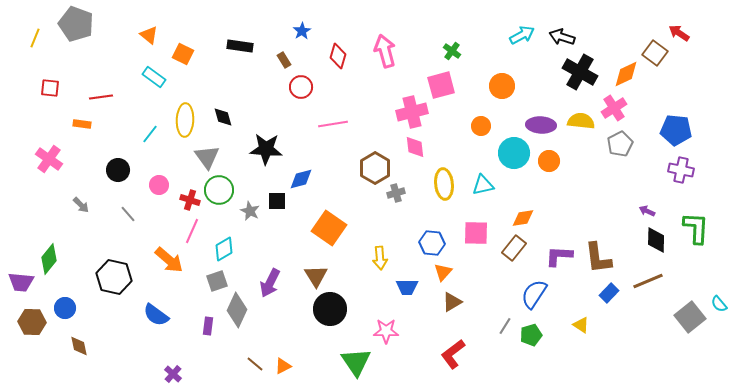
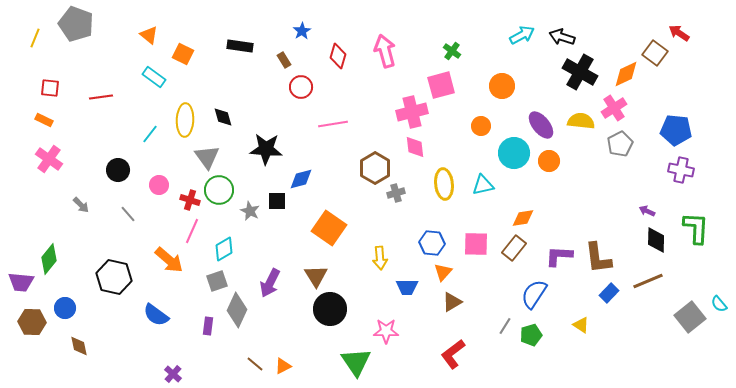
orange rectangle at (82, 124): moved 38 px left, 4 px up; rotated 18 degrees clockwise
purple ellipse at (541, 125): rotated 48 degrees clockwise
pink square at (476, 233): moved 11 px down
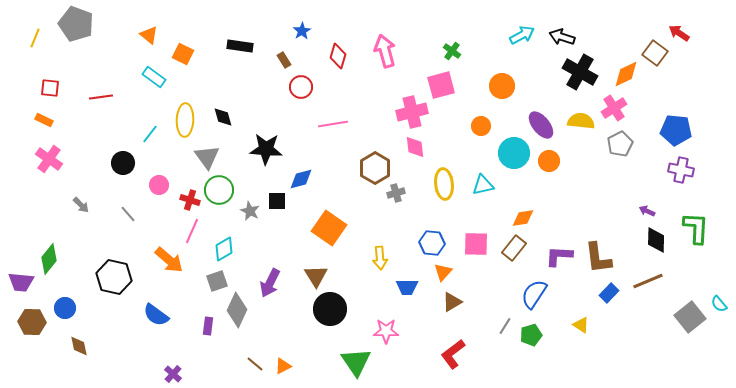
black circle at (118, 170): moved 5 px right, 7 px up
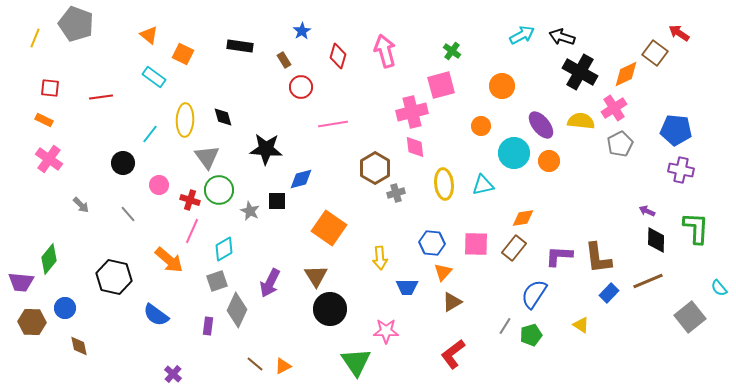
cyan semicircle at (719, 304): moved 16 px up
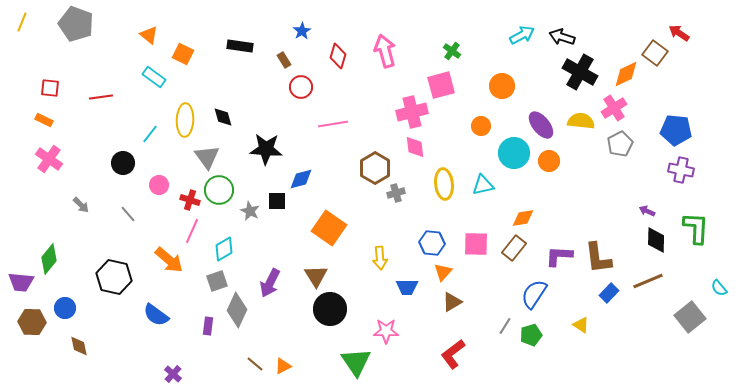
yellow line at (35, 38): moved 13 px left, 16 px up
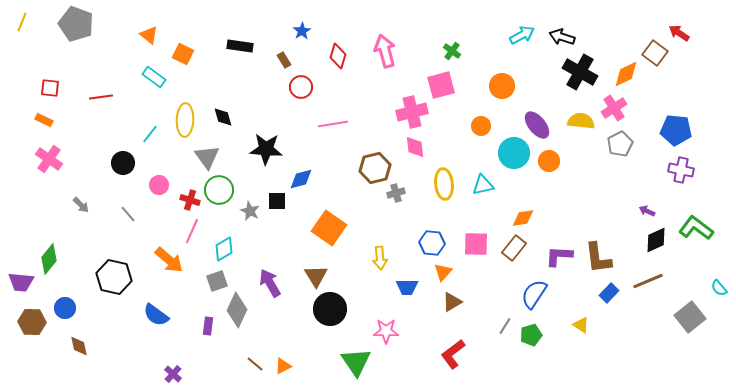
purple ellipse at (541, 125): moved 4 px left
brown hexagon at (375, 168): rotated 16 degrees clockwise
green L-shape at (696, 228): rotated 56 degrees counterclockwise
black diamond at (656, 240): rotated 64 degrees clockwise
purple arrow at (270, 283): rotated 124 degrees clockwise
